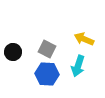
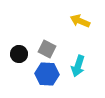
yellow arrow: moved 4 px left, 18 px up
black circle: moved 6 px right, 2 px down
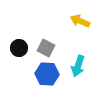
gray square: moved 1 px left, 1 px up
black circle: moved 6 px up
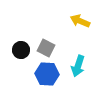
black circle: moved 2 px right, 2 px down
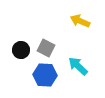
cyan arrow: rotated 115 degrees clockwise
blue hexagon: moved 2 px left, 1 px down
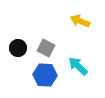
black circle: moved 3 px left, 2 px up
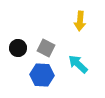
yellow arrow: rotated 108 degrees counterclockwise
cyan arrow: moved 2 px up
blue hexagon: moved 3 px left
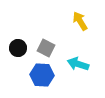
yellow arrow: rotated 144 degrees clockwise
cyan arrow: rotated 25 degrees counterclockwise
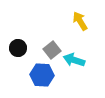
gray square: moved 6 px right, 2 px down; rotated 24 degrees clockwise
cyan arrow: moved 4 px left, 4 px up
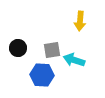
yellow arrow: rotated 144 degrees counterclockwise
gray square: rotated 30 degrees clockwise
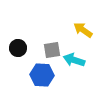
yellow arrow: moved 3 px right, 9 px down; rotated 120 degrees clockwise
